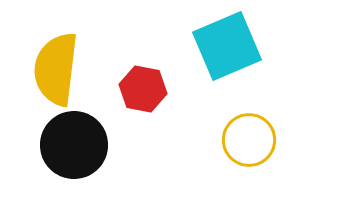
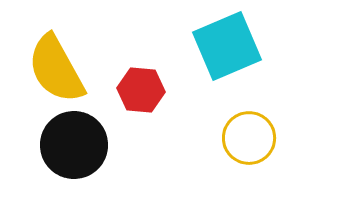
yellow semicircle: rotated 36 degrees counterclockwise
red hexagon: moved 2 px left, 1 px down; rotated 6 degrees counterclockwise
yellow circle: moved 2 px up
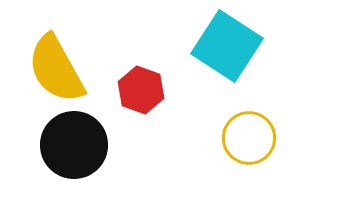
cyan square: rotated 34 degrees counterclockwise
red hexagon: rotated 15 degrees clockwise
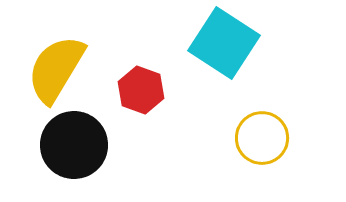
cyan square: moved 3 px left, 3 px up
yellow semicircle: rotated 60 degrees clockwise
yellow circle: moved 13 px right
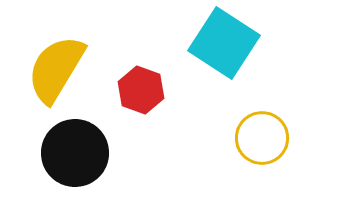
black circle: moved 1 px right, 8 px down
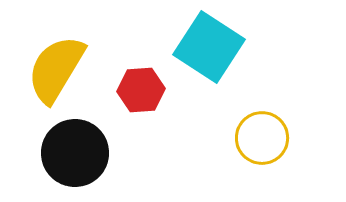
cyan square: moved 15 px left, 4 px down
red hexagon: rotated 24 degrees counterclockwise
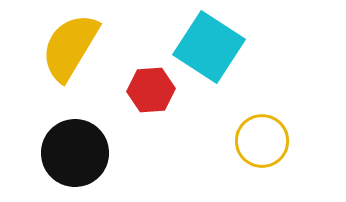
yellow semicircle: moved 14 px right, 22 px up
red hexagon: moved 10 px right
yellow circle: moved 3 px down
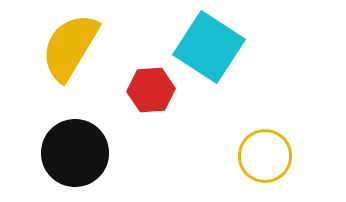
yellow circle: moved 3 px right, 15 px down
